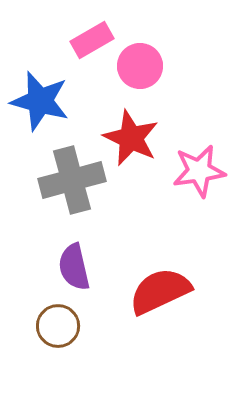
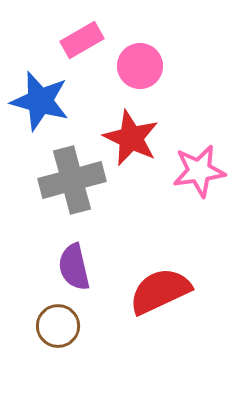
pink rectangle: moved 10 px left
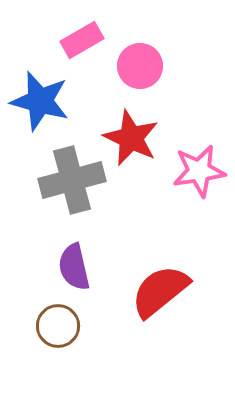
red semicircle: rotated 14 degrees counterclockwise
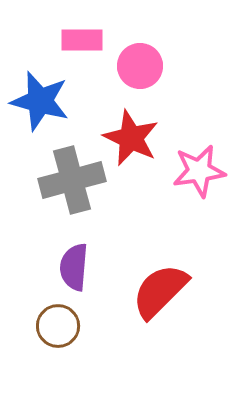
pink rectangle: rotated 30 degrees clockwise
purple semicircle: rotated 18 degrees clockwise
red semicircle: rotated 6 degrees counterclockwise
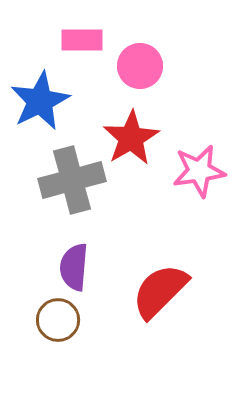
blue star: rotated 30 degrees clockwise
red star: rotated 16 degrees clockwise
brown circle: moved 6 px up
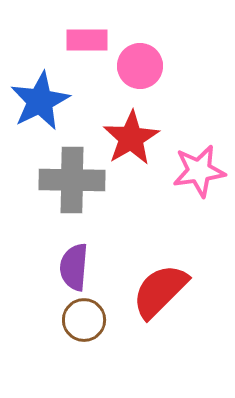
pink rectangle: moved 5 px right
gray cross: rotated 16 degrees clockwise
brown circle: moved 26 px right
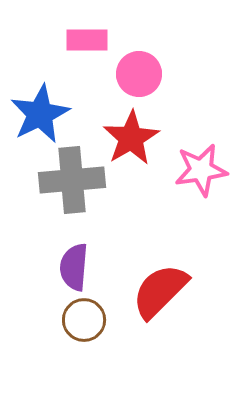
pink circle: moved 1 px left, 8 px down
blue star: moved 13 px down
pink star: moved 2 px right, 1 px up
gray cross: rotated 6 degrees counterclockwise
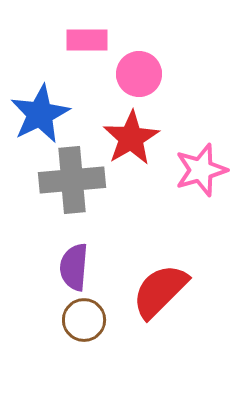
pink star: rotated 8 degrees counterclockwise
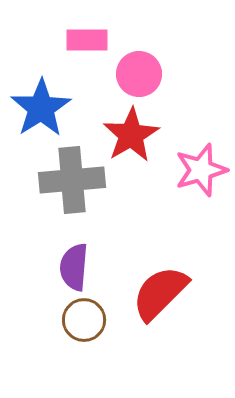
blue star: moved 1 px right, 6 px up; rotated 6 degrees counterclockwise
red star: moved 3 px up
red semicircle: moved 2 px down
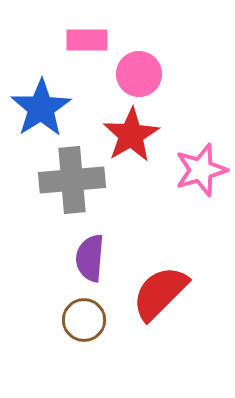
purple semicircle: moved 16 px right, 9 px up
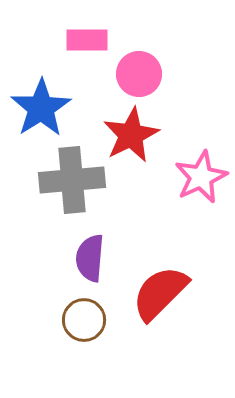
red star: rotated 4 degrees clockwise
pink star: moved 7 px down; rotated 8 degrees counterclockwise
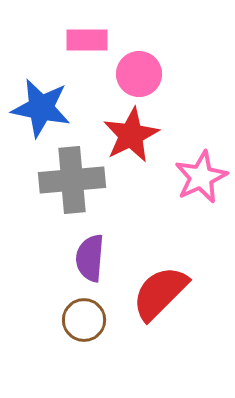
blue star: rotated 28 degrees counterclockwise
